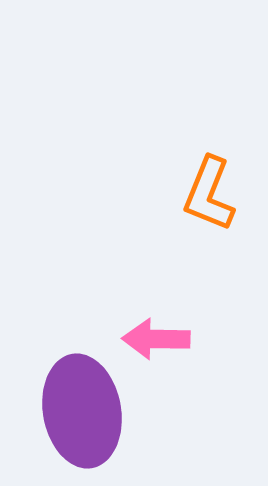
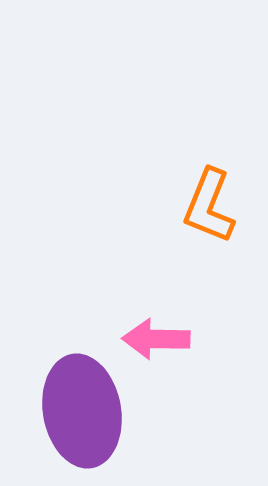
orange L-shape: moved 12 px down
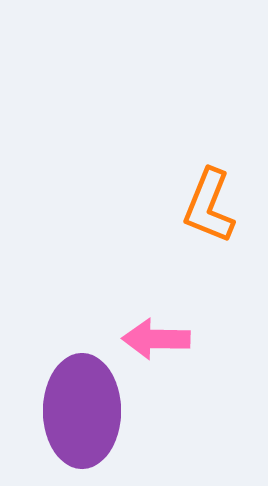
purple ellipse: rotated 10 degrees clockwise
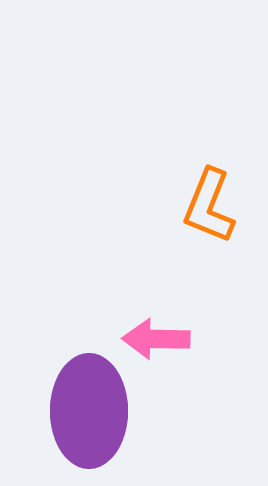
purple ellipse: moved 7 px right
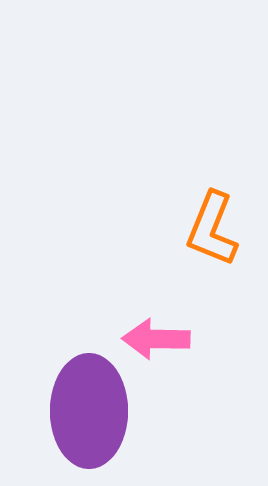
orange L-shape: moved 3 px right, 23 px down
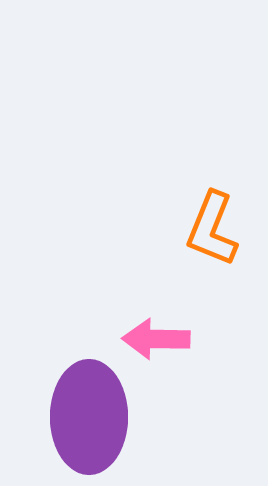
purple ellipse: moved 6 px down
